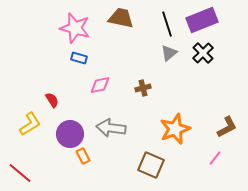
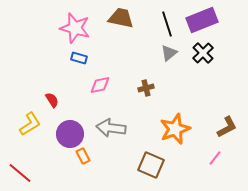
brown cross: moved 3 px right
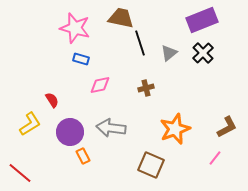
black line: moved 27 px left, 19 px down
blue rectangle: moved 2 px right, 1 px down
purple circle: moved 2 px up
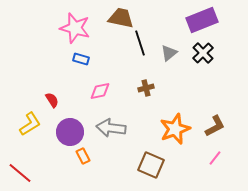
pink diamond: moved 6 px down
brown L-shape: moved 12 px left, 1 px up
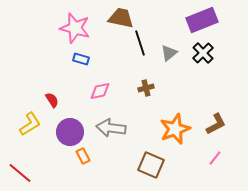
brown L-shape: moved 1 px right, 2 px up
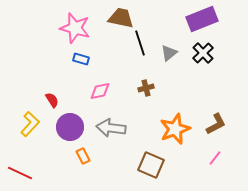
purple rectangle: moved 1 px up
yellow L-shape: rotated 15 degrees counterclockwise
purple circle: moved 5 px up
red line: rotated 15 degrees counterclockwise
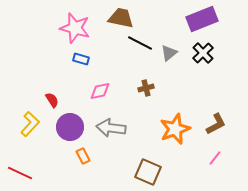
black line: rotated 45 degrees counterclockwise
brown square: moved 3 px left, 7 px down
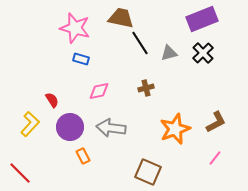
black line: rotated 30 degrees clockwise
gray triangle: rotated 24 degrees clockwise
pink diamond: moved 1 px left
brown L-shape: moved 2 px up
red line: rotated 20 degrees clockwise
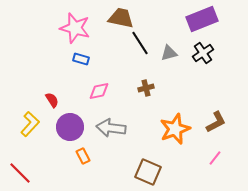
black cross: rotated 10 degrees clockwise
